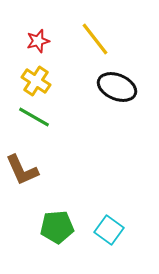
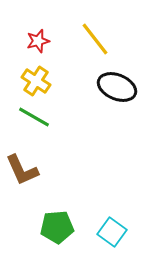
cyan square: moved 3 px right, 2 px down
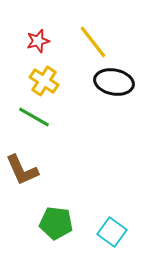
yellow line: moved 2 px left, 3 px down
yellow cross: moved 8 px right
black ellipse: moved 3 px left, 5 px up; rotated 12 degrees counterclockwise
green pentagon: moved 1 px left, 4 px up; rotated 12 degrees clockwise
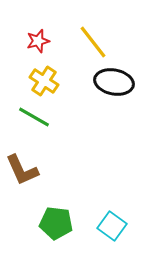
cyan square: moved 6 px up
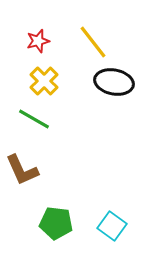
yellow cross: rotated 12 degrees clockwise
green line: moved 2 px down
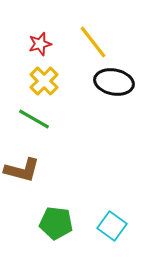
red star: moved 2 px right, 3 px down
brown L-shape: rotated 51 degrees counterclockwise
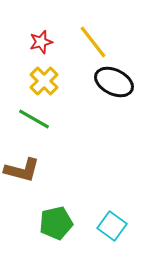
red star: moved 1 px right, 2 px up
black ellipse: rotated 15 degrees clockwise
green pentagon: rotated 20 degrees counterclockwise
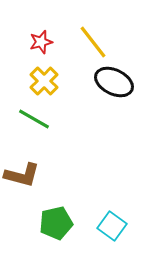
brown L-shape: moved 5 px down
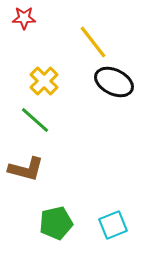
red star: moved 17 px left, 24 px up; rotated 15 degrees clockwise
green line: moved 1 px right, 1 px down; rotated 12 degrees clockwise
brown L-shape: moved 4 px right, 6 px up
cyan square: moved 1 px right, 1 px up; rotated 32 degrees clockwise
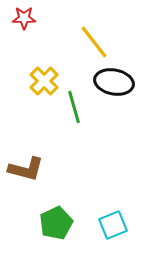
yellow line: moved 1 px right
black ellipse: rotated 15 degrees counterclockwise
green line: moved 39 px right, 13 px up; rotated 32 degrees clockwise
green pentagon: rotated 12 degrees counterclockwise
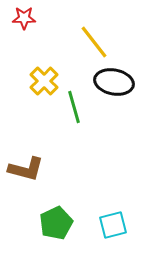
cyan square: rotated 8 degrees clockwise
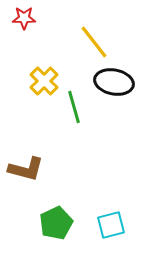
cyan square: moved 2 px left
